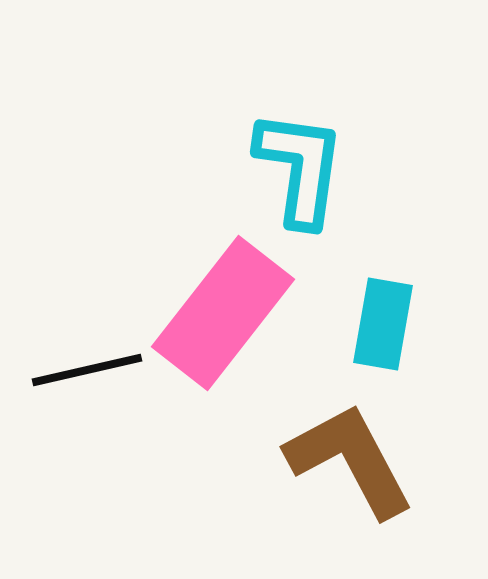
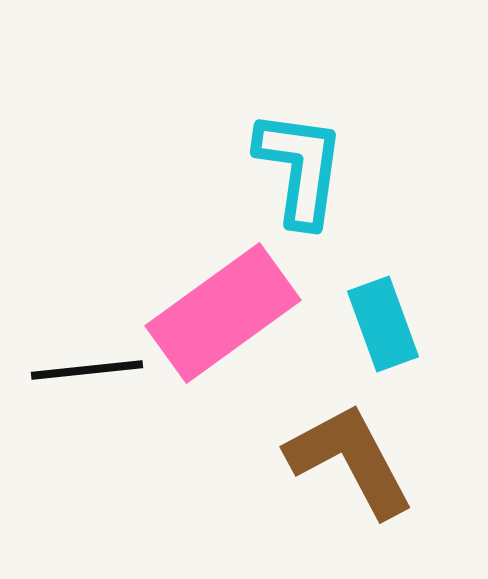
pink rectangle: rotated 16 degrees clockwise
cyan rectangle: rotated 30 degrees counterclockwise
black line: rotated 7 degrees clockwise
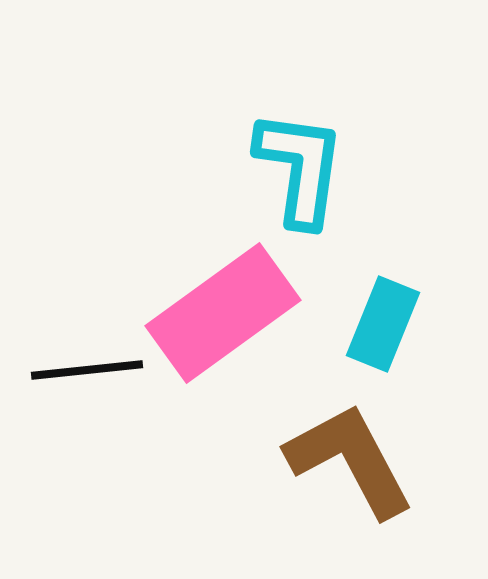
cyan rectangle: rotated 42 degrees clockwise
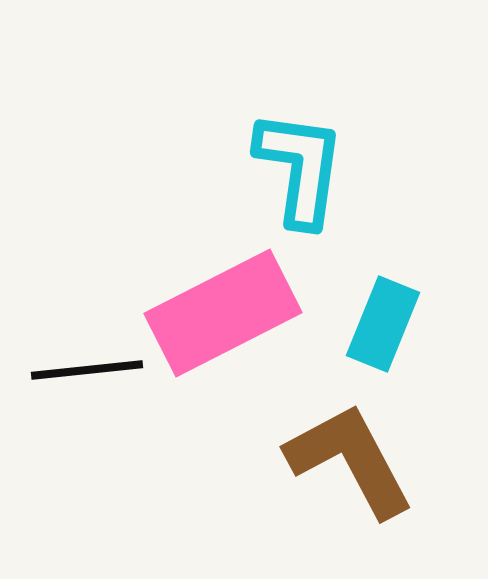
pink rectangle: rotated 9 degrees clockwise
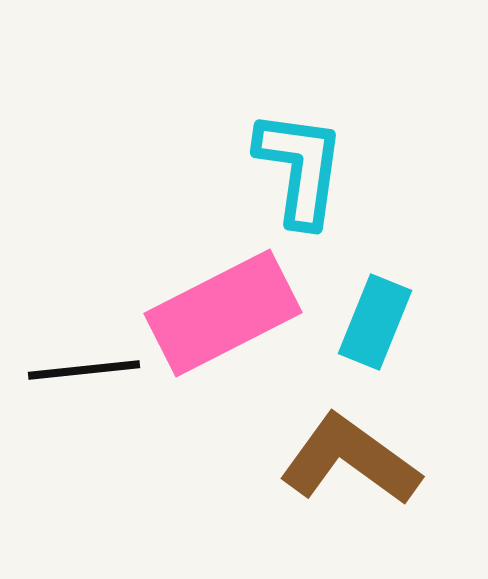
cyan rectangle: moved 8 px left, 2 px up
black line: moved 3 px left
brown L-shape: rotated 26 degrees counterclockwise
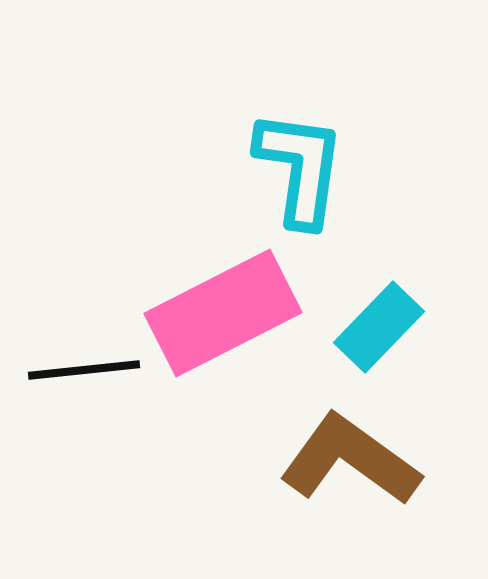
cyan rectangle: moved 4 px right, 5 px down; rotated 22 degrees clockwise
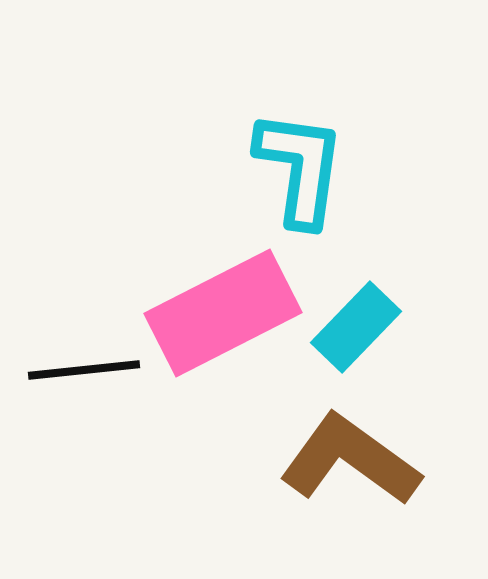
cyan rectangle: moved 23 px left
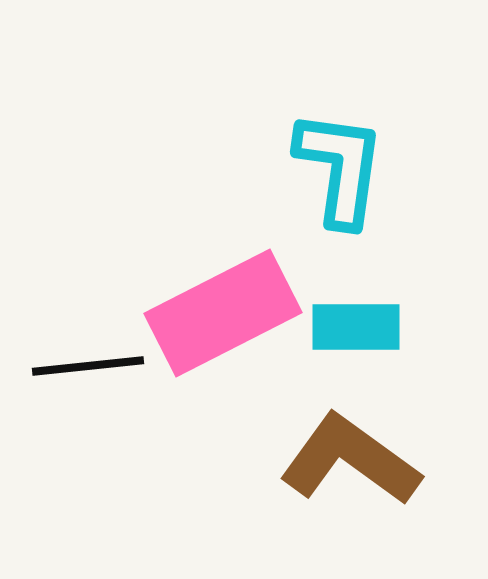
cyan L-shape: moved 40 px right
cyan rectangle: rotated 46 degrees clockwise
black line: moved 4 px right, 4 px up
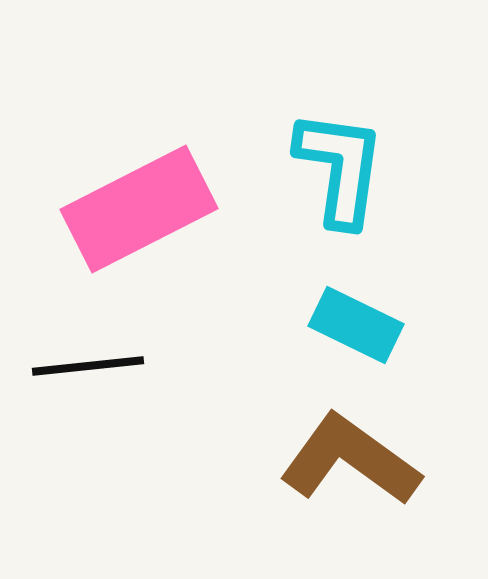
pink rectangle: moved 84 px left, 104 px up
cyan rectangle: moved 2 px up; rotated 26 degrees clockwise
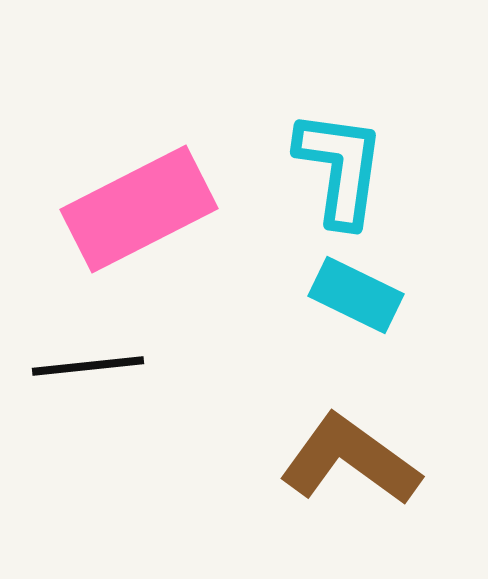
cyan rectangle: moved 30 px up
